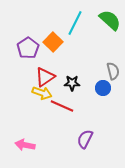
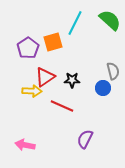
orange square: rotated 30 degrees clockwise
black star: moved 3 px up
yellow arrow: moved 10 px left, 2 px up; rotated 18 degrees counterclockwise
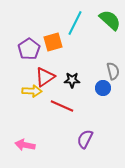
purple pentagon: moved 1 px right, 1 px down
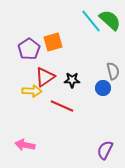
cyan line: moved 16 px right, 2 px up; rotated 65 degrees counterclockwise
purple semicircle: moved 20 px right, 11 px down
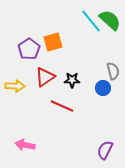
yellow arrow: moved 17 px left, 5 px up
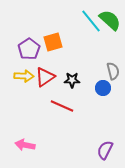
yellow arrow: moved 9 px right, 10 px up
